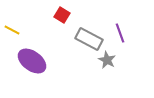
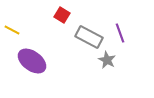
gray rectangle: moved 2 px up
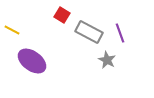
gray rectangle: moved 5 px up
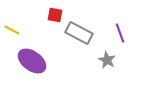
red square: moved 7 px left; rotated 21 degrees counterclockwise
gray rectangle: moved 10 px left, 1 px down
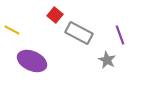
red square: rotated 28 degrees clockwise
purple line: moved 2 px down
purple ellipse: rotated 12 degrees counterclockwise
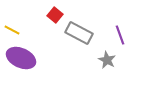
purple ellipse: moved 11 px left, 3 px up
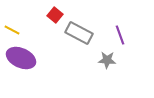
gray star: rotated 24 degrees counterclockwise
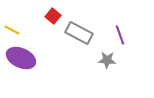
red square: moved 2 px left, 1 px down
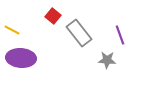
gray rectangle: rotated 24 degrees clockwise
purple ellipse: rotated 20 degrees counterclockwise
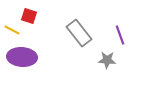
red square: moved 24 px left; rotated 21 degrees counterclockwise
purple ellipse: moved 1 px right, 1 px up
